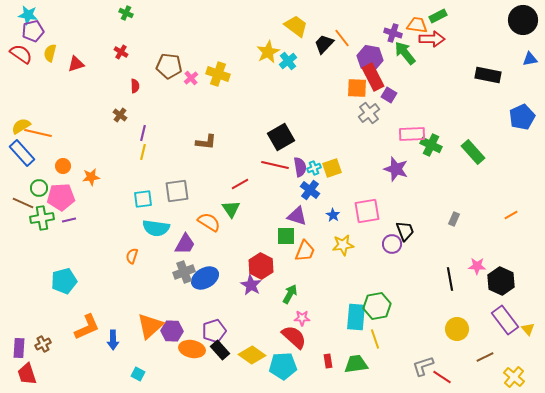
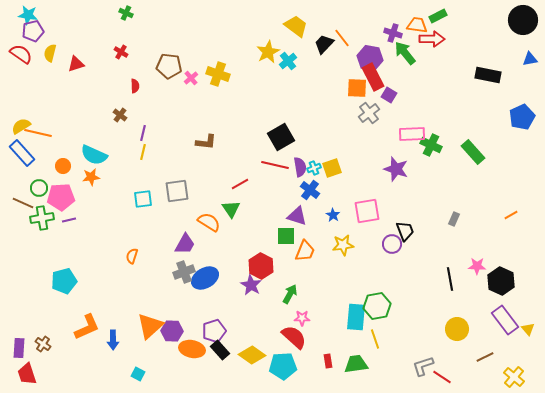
cyan semicircle at (156, 228): moved 62 px left, 73 px up; rotated 16 degrees clockwise
brown cross at (43, 344): rotated 28 degrees counterclockwise
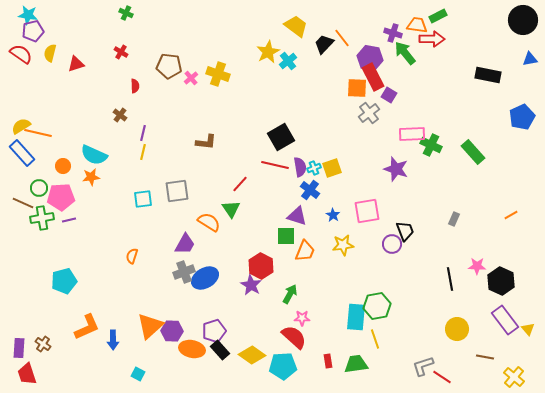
red line at (240, 184): rotated 18 degrees counterclockwise
brown line at (485, 357): rotated 36 degrees clockwise
